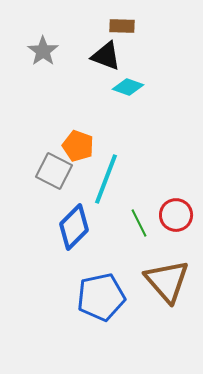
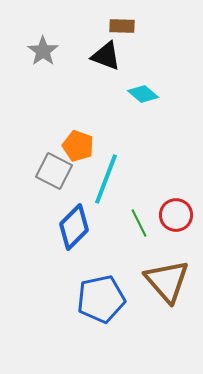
cyan diamond: moved 15 px right, 7 px down; rotated 20 degrees clockwise
blue pentagon: moved 2 px down
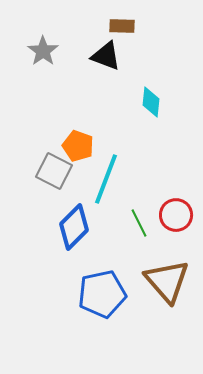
cyan diamond: moved 8 px right, 8 px down; rotated 56 degrees clockwise
blue pentagon: moved 1 px right, 5 px up
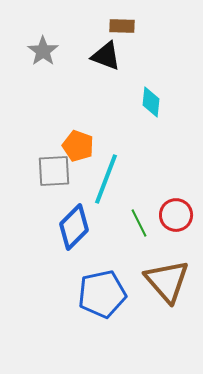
gray square: rotated 30 degrees counterclockwise
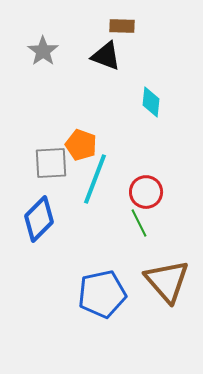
orange pentagon: moved 3 px right, 1 px up
gray square: moved 3 px left, 8 px up
cyan line: moved 11 px left
red circle: moved 30 px left, 23 px up
blue diamond: moved 35 px left, 8 px up
